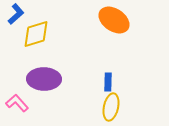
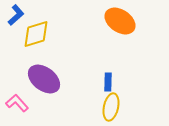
blue L-shape: moved 1 px down
orange ellipse: moved 6 px right, 1 px down
purple ellipse: rotated 36 degrees clockwise
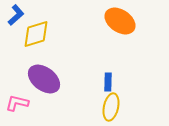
pink L-shape: rotated 35 degrees counterclockwise
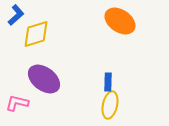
yellow ellipse: moved 1 px left, 2 px up
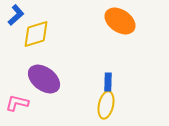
yellow ellipse: moved 4 px left
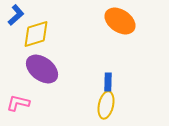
purple ellipse: moved 2 px left, 10 px up
pink L-shape: moved 1 px right
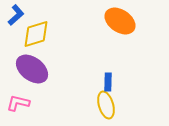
purple ellipse: moved 10 px left
yellow ellipse: rotated 28 degrees counterclockwise
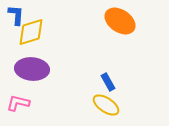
blue L-shape: rotated 45 degrees counterclockwise
yellow diamond: moved 5 px left, 2 px up
purple ellipse: rotated 32 degrees counterclockwise
blue rectangle: rotated 30 degrees counterclockwise
yellow ellipse: rotated 40 degrees counterclockwise
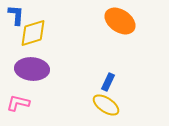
yellow diamond: moved 2 px right, 1 px down
blue rectangle: rotated 54 degrees clockwise
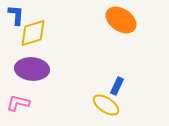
orange ellipse: moved 1 px right, 1 px up
blue rectangle: moved 9 px right, 4 px down
